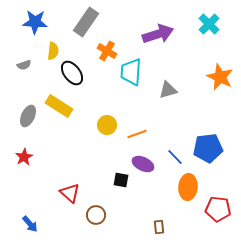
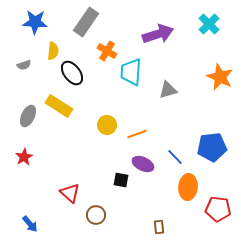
blue pentagon: moved 4 px right, 1 px up
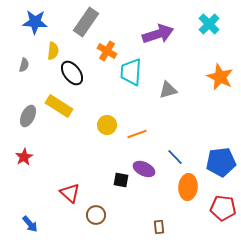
gray semicircle: rotated 56 degrees counterclockwise
blue pentagon: moved 9 px right, 15 px down
purple ellipse: moved 1 px right, 5 px down
red pentagon: moved 5 px right, 1 px up
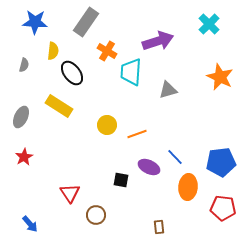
purple arrow: moved 7 px down
gray ellipse: moved 7 px left, 1 px down
purple ellipse: moved 5 px right, 2 px up
red triangle: rotated 15 degrees clockwise
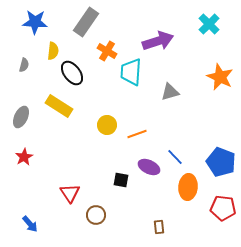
gray triangle: moved 2 px right, 2 px down
blue pentagon: rotated 28 degrees clockwise
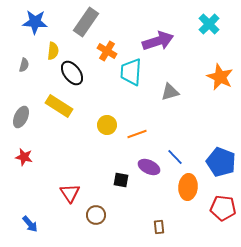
red star: rotated 30 degrees counterclockwise
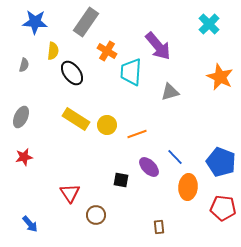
purple arrow: moved 5 px down; rotated 68 degrees clockwise
yellow rectangle: moved 17 px right, 13 px down
red star: rotated 24 degrees counterclockwise
purple ellipse: rotated 20 degrees clockwise
